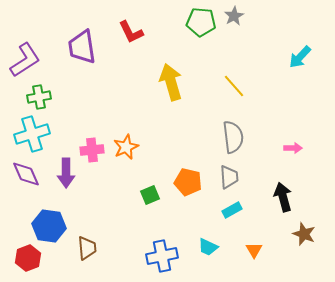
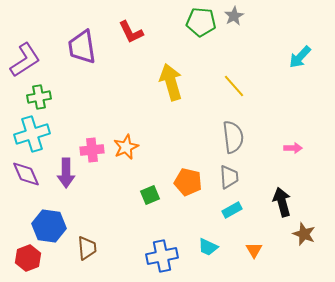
black arrow: moved 1 px left, 5 px down
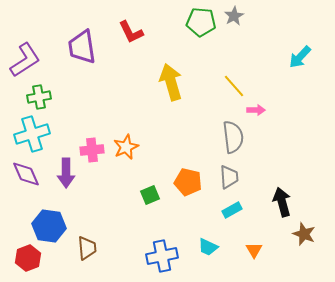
pink arrow: moved 37 px left, 38 px up
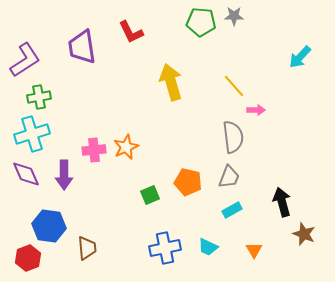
gray star: rotated 30 degrees clockwise
pink cross: moved 2 px right
purple arrow: moved 2 px left, 2 px down
gray trapezoid: rotated 25 degrees clockwise
blue cross: moved 3 px right, 8 px up
